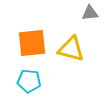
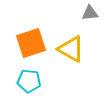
orange square: moved 1 px left; rotated 12 degrees counterclockwise
yellow triangle: rotated 16 degrees clockwise
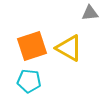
orange square: moved 1 px right, 3 px down
yellow triangle: moved 2 px left, 1 px up
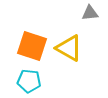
orange square: rotated 36 degrees clockwise
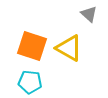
gray triangle: moved 1 px left, 1 px down; rotated 48 degrees clockwise
cyan pentagon: moved 1 px right, 1 px down
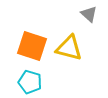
yellow triangle: rotated 16 degrees counterclockwise
cyan pentagon: rotated 10 degrees clockwise
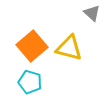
gray triangle: moved 3 px right, 1 px up
orange square: rotated 32 degrees clockwise
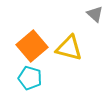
gray triangle: moved 3 px right, 1 px down
cyan pentagon: moved 4 px up
